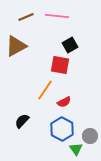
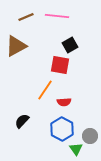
red semicircle: rotated 24 degrees clockwise
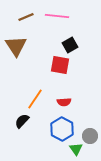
brown triangle: rotated 35 degrees counterclockwise
orange line: moved 10 px left, 9 px down
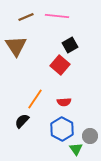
red square: rotated 30 degrees clockwise
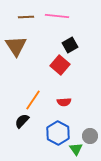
brown line: rotated 21 degrees clockwise
orange line: moved 2 px left, 1 px down
blue hexagon: moved 4 px left, 4 px down
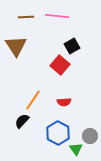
black square: moved 2 px right, 1 px down
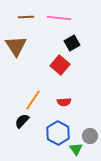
pink line: moved 2 px right, 2 px down
black square: moved 3 px up
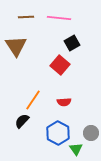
gray circle: moved 1 px right, 3 px up
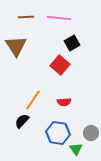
blue hexagon: rotated 20 degrees counterclockwise
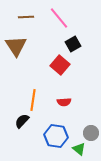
pink line: rotated 45 degrees clockwise
black square: moved 1 px right, 1 px down
orange line: rotated 25 degrees counterclockwise
blue hexagon: moved 2 px left, 3 px down
green triangle: moved 3 px right; rotated 16 degrees counterclockwise
